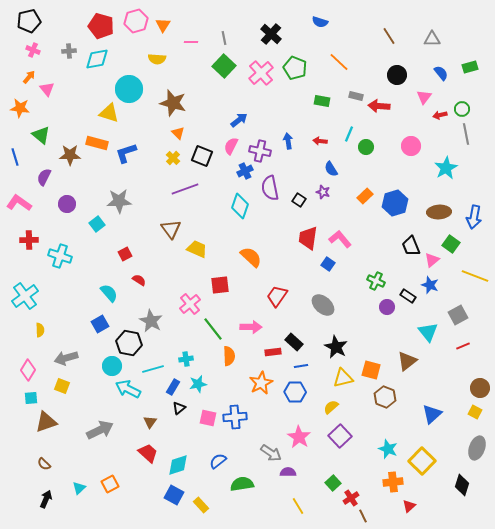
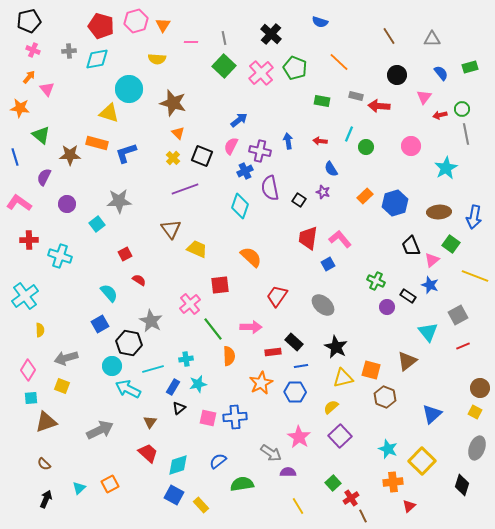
blue square at (328, 264): rotated 24 degrees clockwise
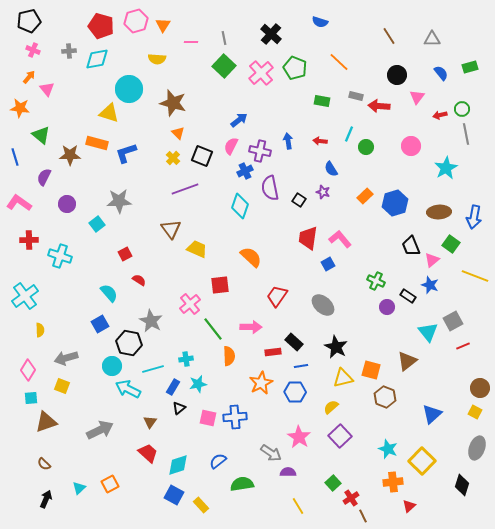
pink triangle at (424, 97): moved 7 px left
gray square at (458, 315): moved 5 px left, 6 px down
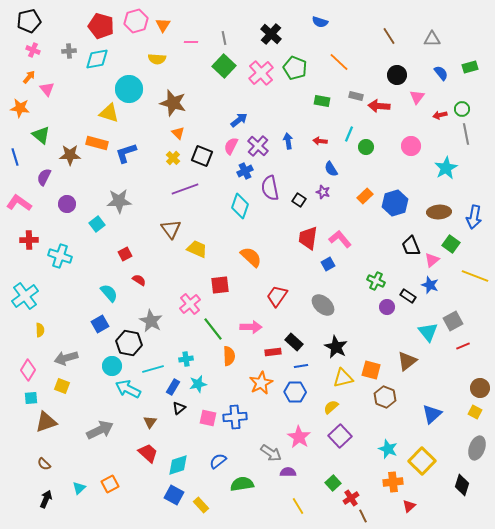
purple cross at (260, 151): moved 2 px left, 5 px up; rotated 30 degrees clockwise
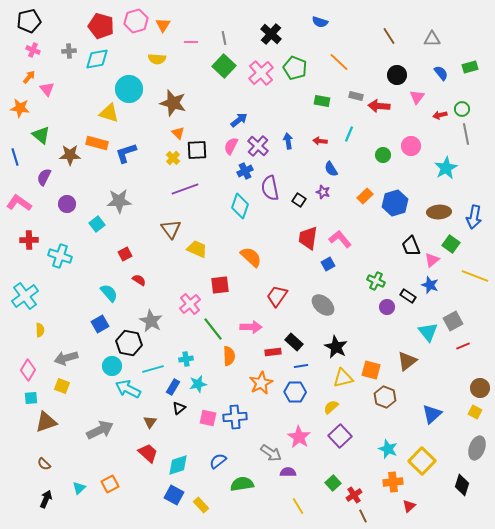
green circle at (366, 147): moved 17 px right, 8 px down
black square at (202, 156): moved 5 px left, 6 px up; rotated 25 degrees counterclockwise
red cross at (351, 498): moved 3 px right, 3 px up
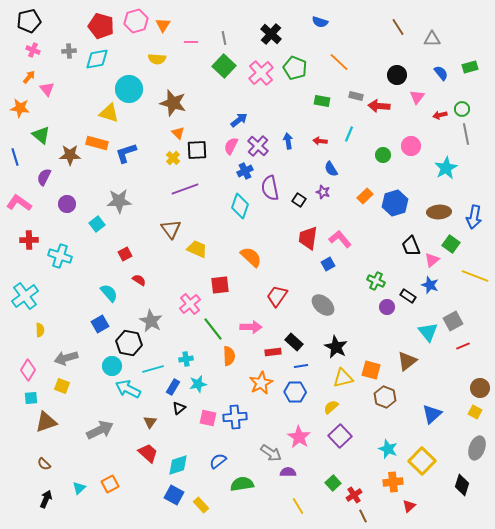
brown line at (389, 36): moved 9 px right, 9 px up
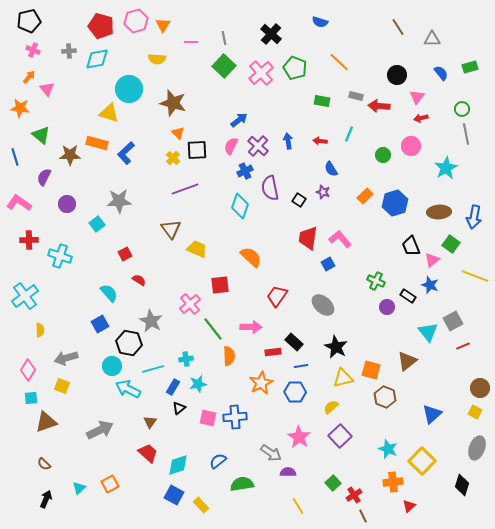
red arrow at (440, 115): moved 19 px left, 3 px down
blue L-shape at (126, 153): rotated 25 degrees counterclockwise
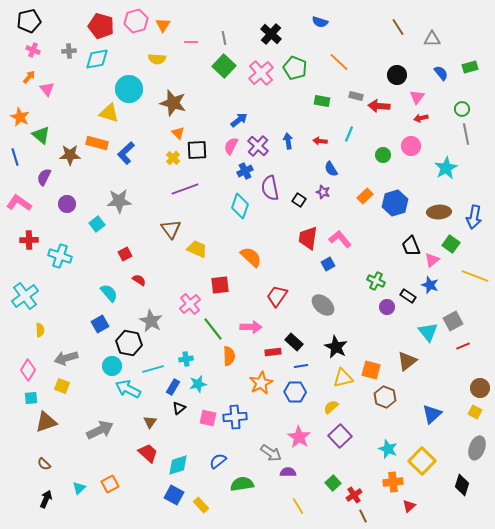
orange star at (20, 108): moved 9 px down; rotated 18 degrees clockwise
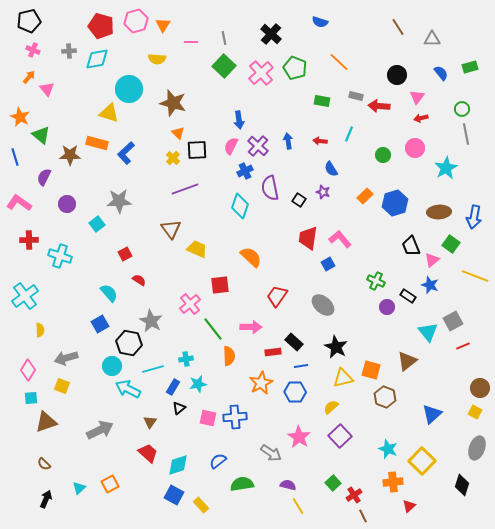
blue arrow at (239, 120): rotated 120 degrees clockwise
pink circle at (411, 146): moved 4 px right, 2 px down
purple semicircle at (288, 472): moved 13 px down; rotated 14 degrees clockwise
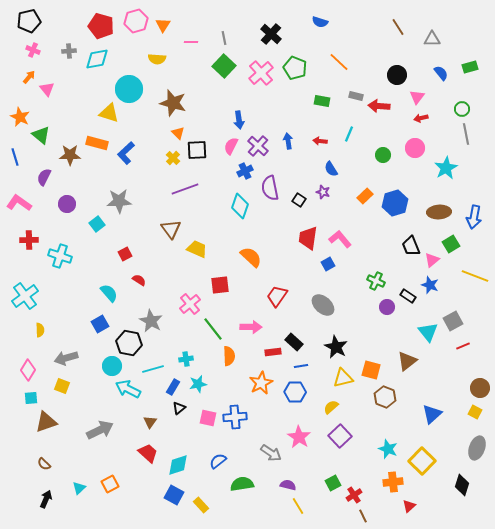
green square at (451, 244): rotated 24 degrees clockwise
green square at (333, 483): rotated 14 degrees clockwise
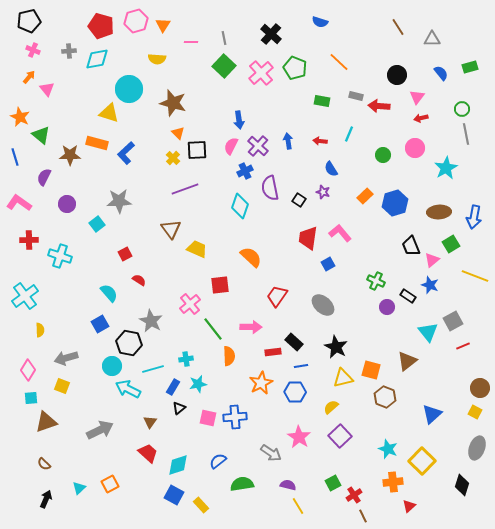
pink L-shape at (340, 239): moved 6 px up
